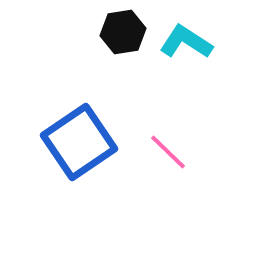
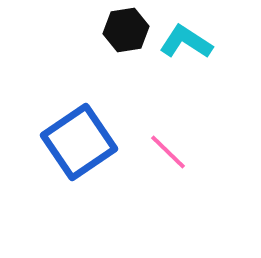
black hexagon: moved 3 px right, 2 px up
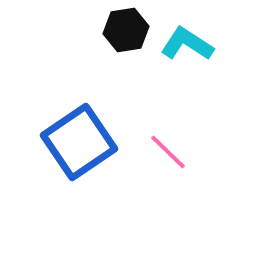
cyan L-shape: moved 1 px right, 2 px down
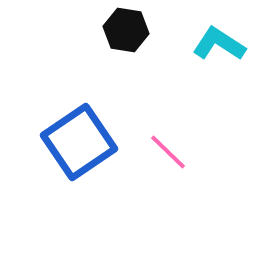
black hexagon: rotated 18 degrees clockwise
cyan L-shape: moved 32 px right
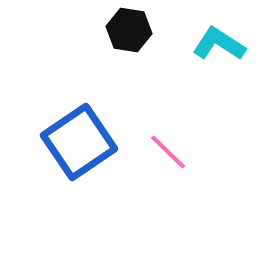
black hexagon: moved 3 px right
